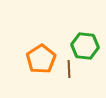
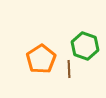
green hexagon: rotated 12 degrees clockwise
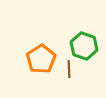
green hexagon: moved 1 px left
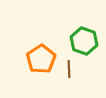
green hexagon: moved 5 px up
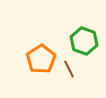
brown line: rotated 24 degrees counterclockwise
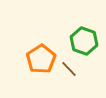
brown line: rotated 18 degrees counterclockwise
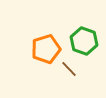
orange pentagon: moved 5 px right, 10 px up; rotated 16 degrees clockwise
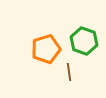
brown line: moved 3 px down; rotated 36 degrees clockwise
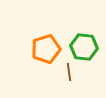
green hexagon: moved 6 px down; rotated 12 degrees counterclockwise
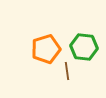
brown line: moved 2 px left, 1 px up
